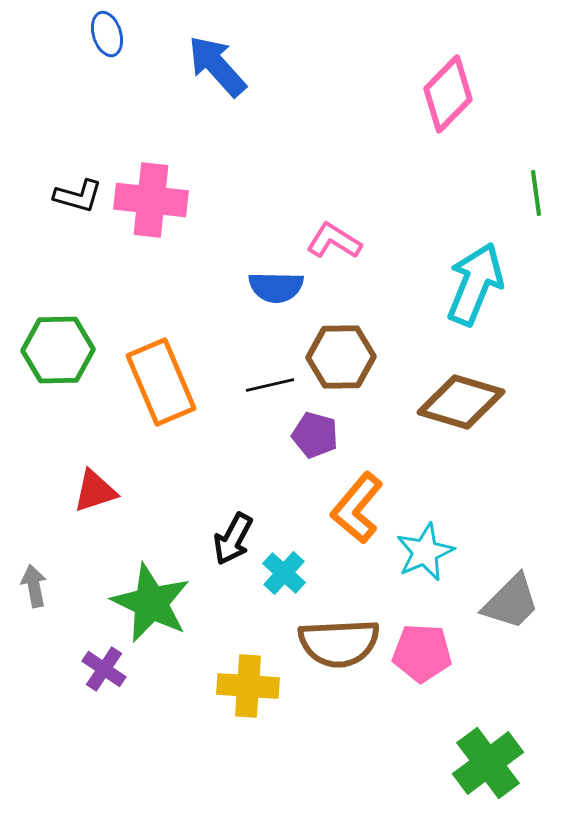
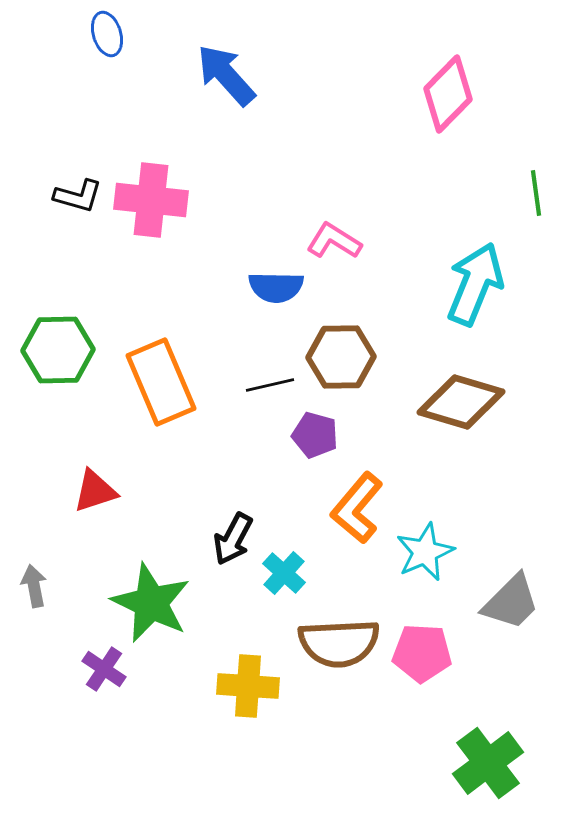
blue arrow: moved 9 px right, 9 px down
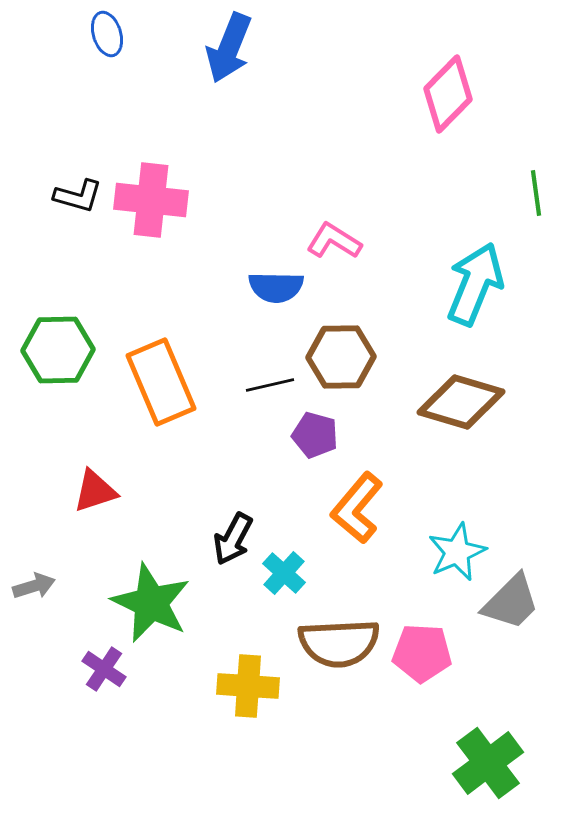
blue arrow: moved 3 px right, 27 px up; rotated 116 degrees counterclockwise
cyan star: moved 32 px right
gray arrow: rotated 84 degrees clockwise
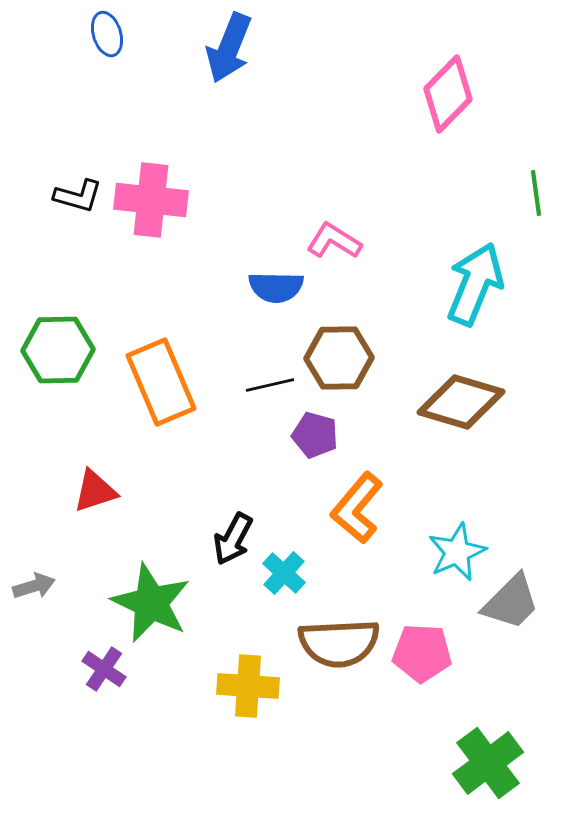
brown hexagon: moved 2 px left, 1 px down
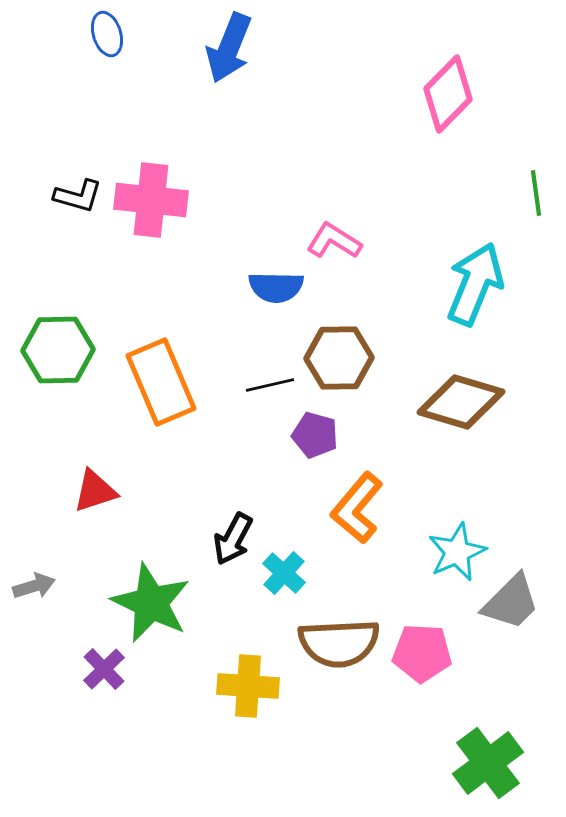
purple cross: rotated 12 degrees clockwise
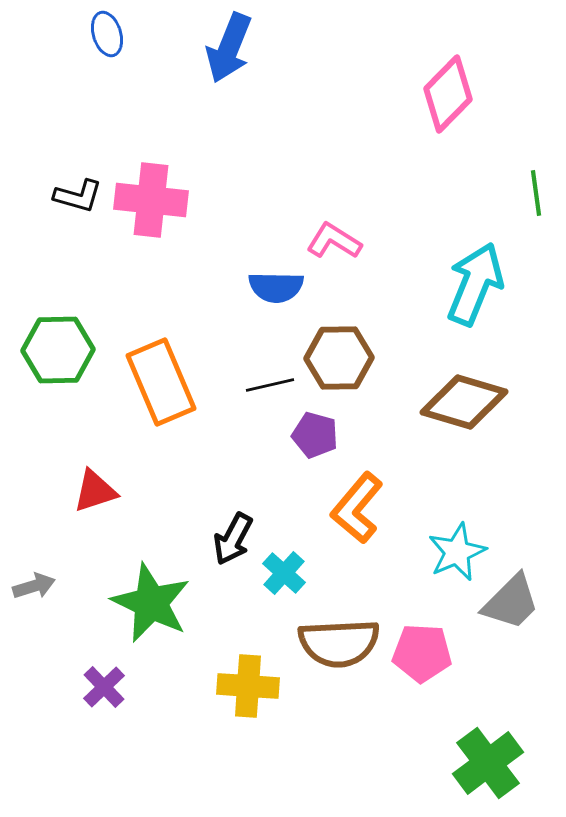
brown diamond: moved 3 px right
purple cross: moved 18 px down
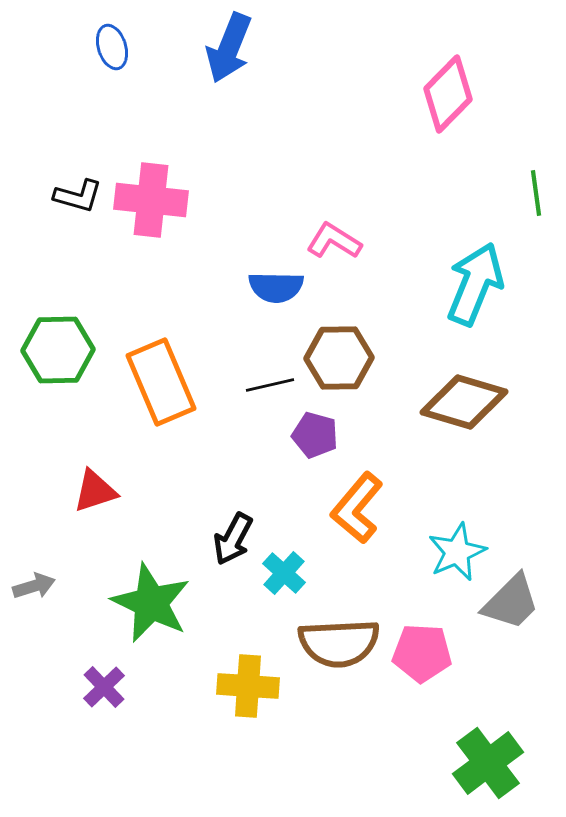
blue ellipse: moved 5 px right, 13 px down
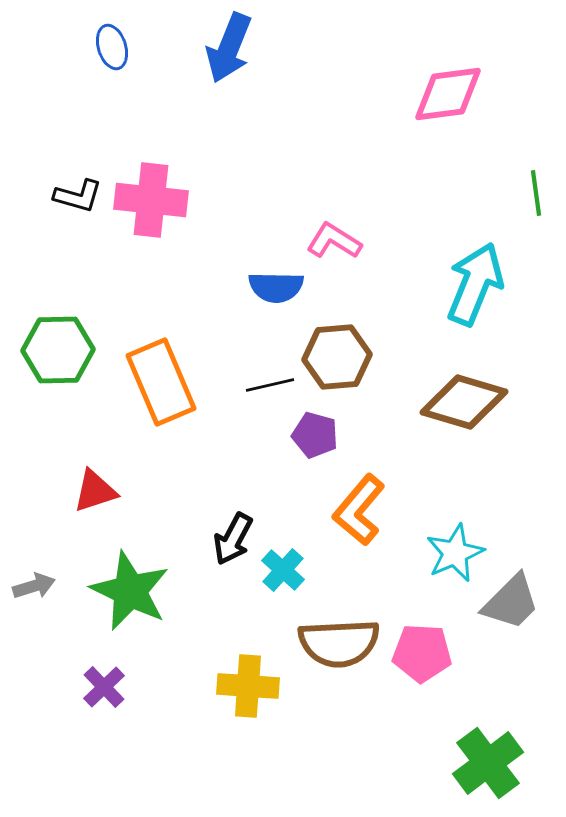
pink diamond: rotated 38 degrees clockwise
brown hexagon: moved 2 px left, 1 px up; rotated 4 degrees counterclockwise
orange L-shape: moved 2 px right, 2 px down
cyan star: moved 2 px left, 1 px down
cyan cross: moved 1 px left, 3 px up
green star: moved 21 px left, 12 px up
